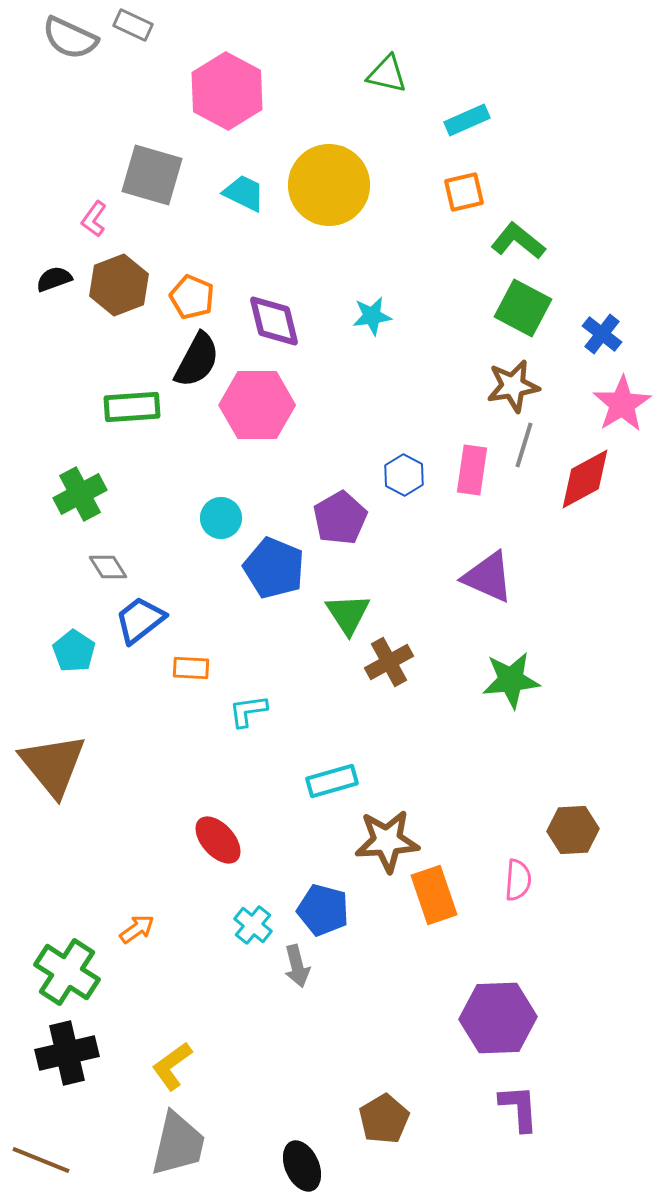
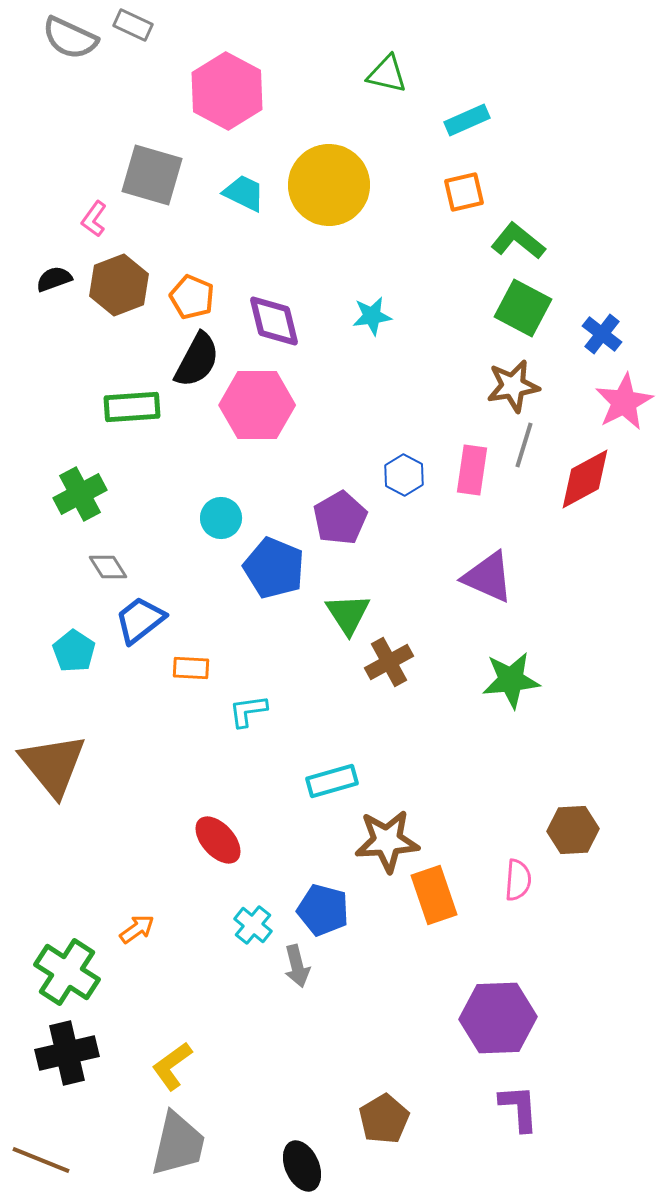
pink star at (622, 404): moved 2 px right, 2 px up; rotated 4 degrees clockwise
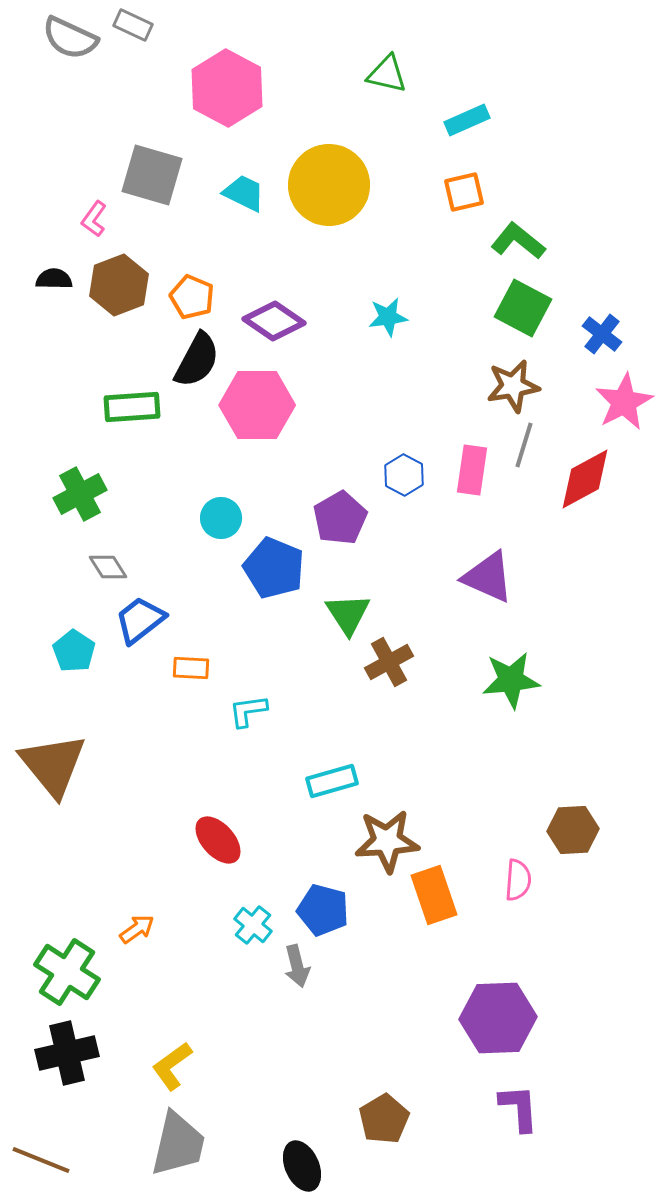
pink hexagon at (227, 91): moved 3 px up
black semicircle at (54, 279): rotated 21 degrees clockwise
cyan star at (372, 316): moved 16 px right, 1 px down
purple diamond at (274, 321): rotated 42 degrees counterclockwise
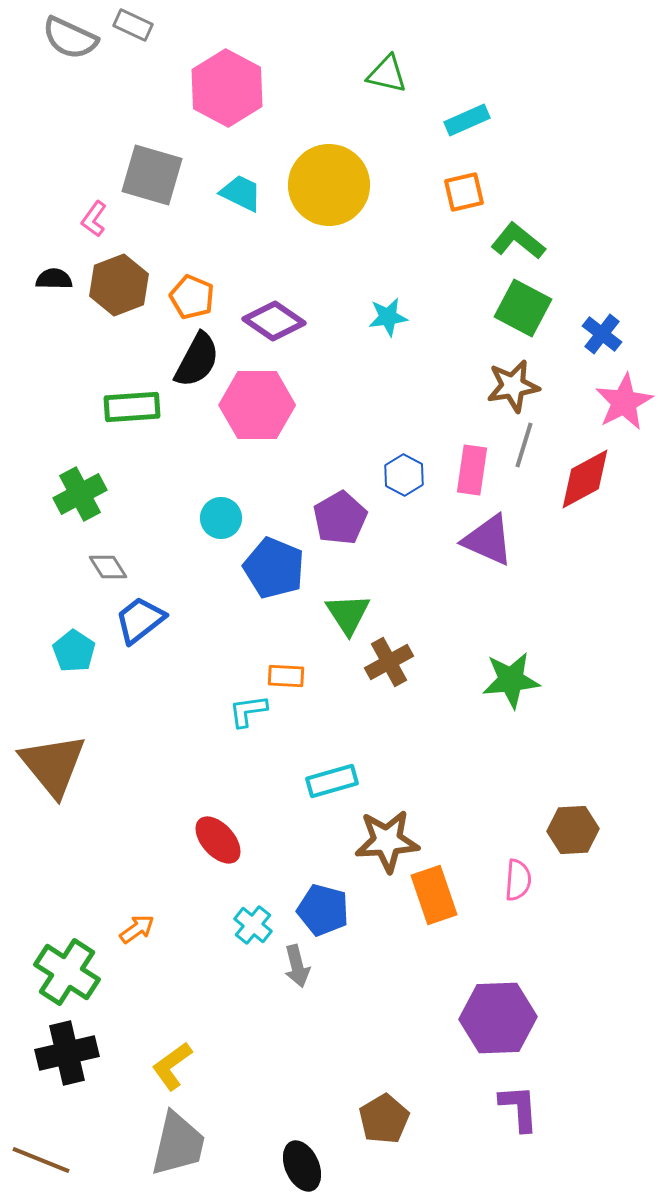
cyan trapezoid at (244, 193): moved 3 px left
purple triangle at (488, 577): moved 37 px up
orange rectangle at (191, 668): moved 95 px right, 8 px down
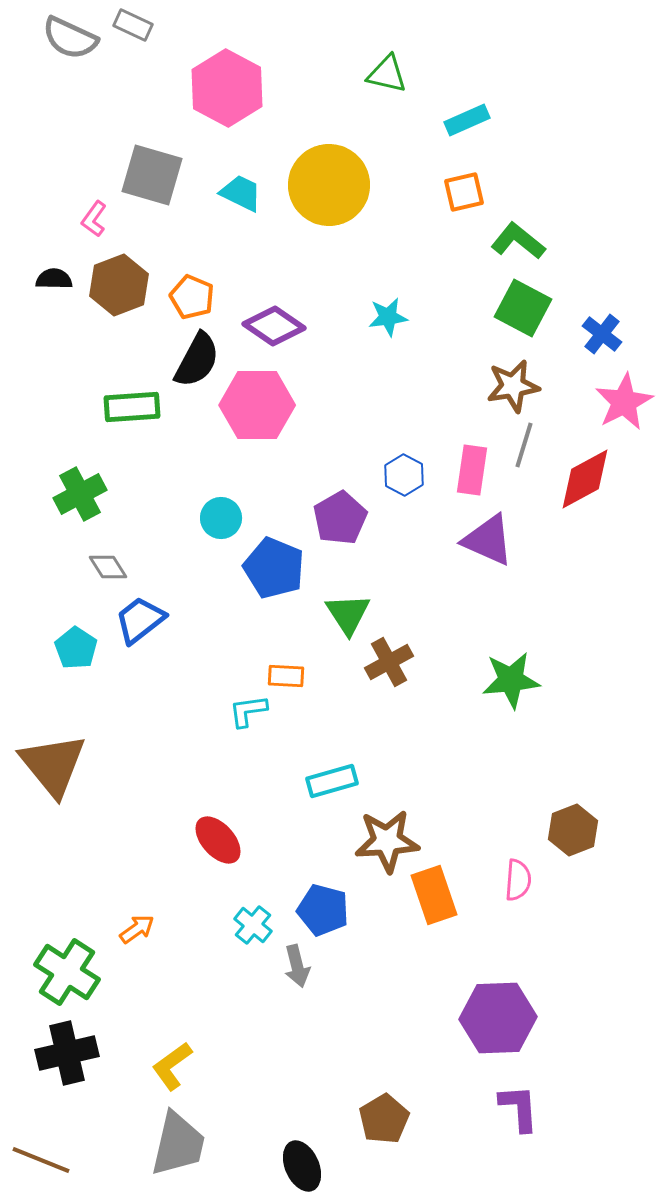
purple diamond at (274, 321): moved 5 px down
cyan pentagon at (74, 651): moved 2 px right, 3 px up
brown hexagon at (573, 830): rotated 18 degrees counterclockwise
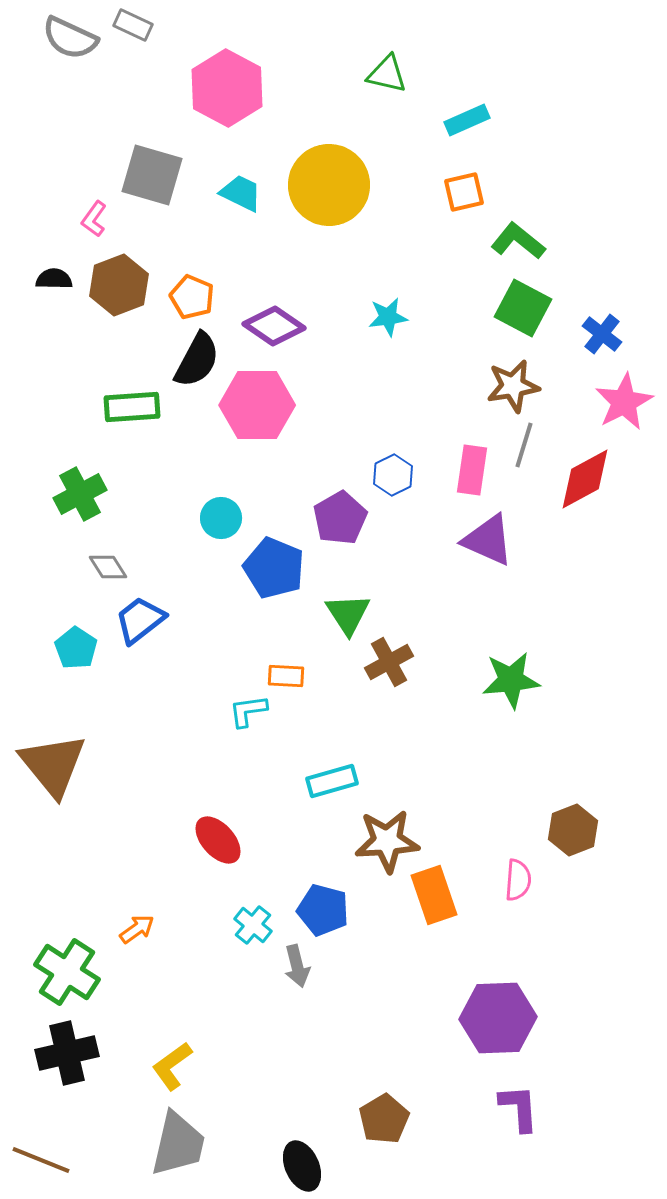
blue hexagon at (404, 475): moved 11 px left; rotated 6 degrees clockwise
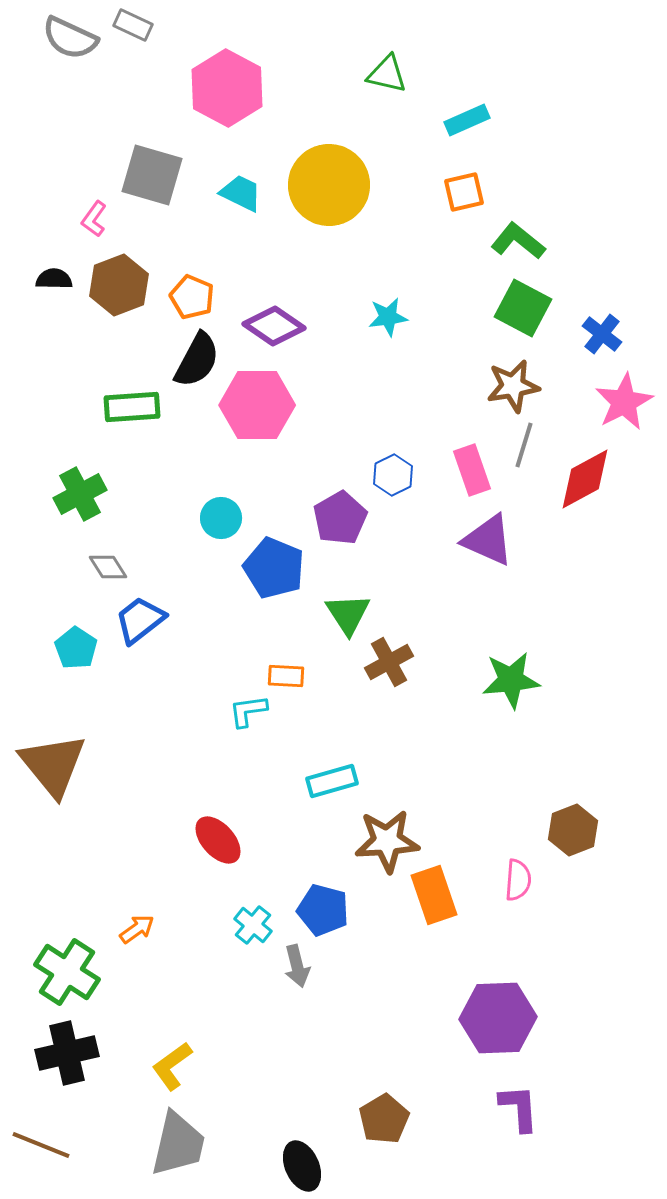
pink rectangle at (472, 470): rotated 27 degrees counterclockwise
brown line at (41, 1160): moved 15 px up
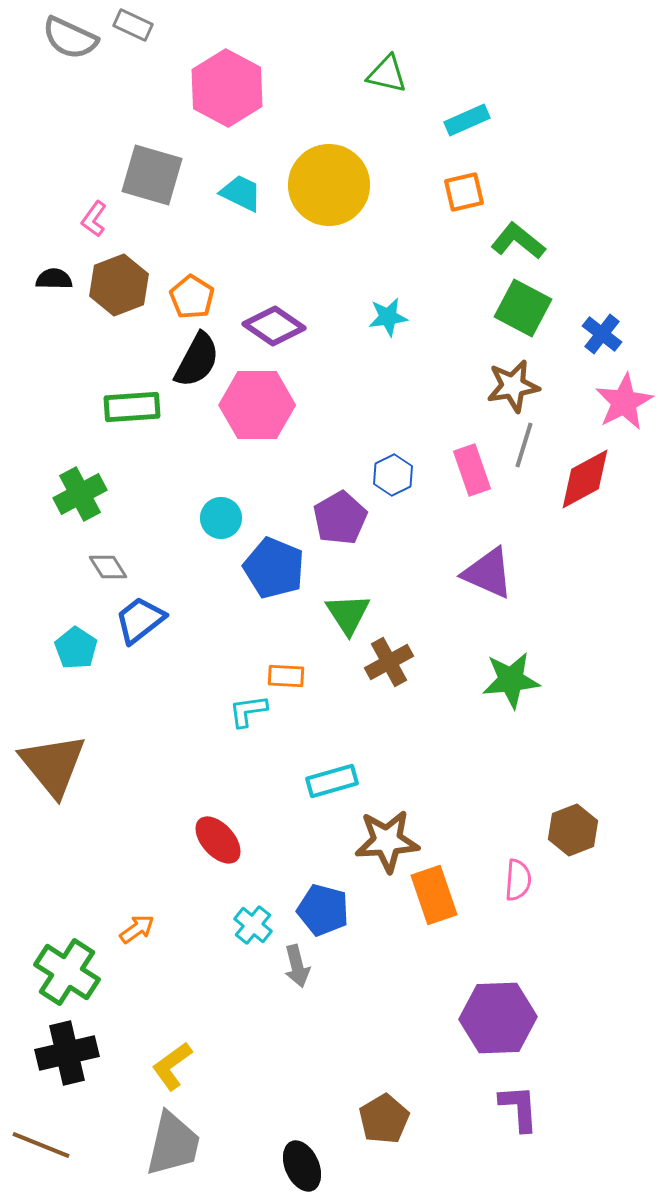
orange pentagon at (192, 297): rotated 9 degrees clockwise
purple triangle at (488, 540): moved 33 px down
gray trapezoid at (178, 1144): moved 5 px left
